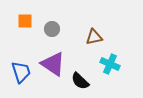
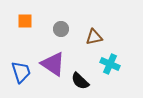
gray circle: moved 9 px right
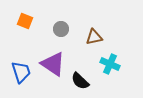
orange square: rotated 21 degrees clockwise
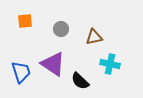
orange square: rotated 28 degrees counterclockwise
cyan cross: rotated 12 degrees counterclockwise
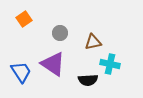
orange square: moved 1 px left, 2 px up; rotated 28 degrees counterclockwise
gray circle: moved 1 px left, 4 px down
brown triangle: moved 1 px left, 5 px down
blue trapezoid: rotated 15 degrees counterclockwise
black semicircle: moved 8 px right, 1 px up; rotated 48 degrees counterclockwise
